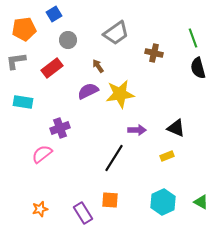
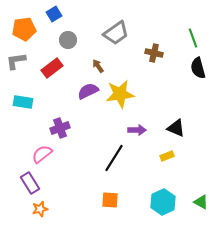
purple rectangle: moved 53 px left, 30 px up
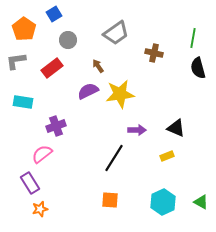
orange pentagon: rotated 30 degrees counterclockwise
green line: rotated 30 degrees clockwise
purple cross: moved 4 px left, 2 px up
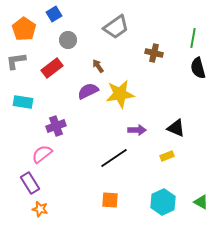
gray trapezoid: moved 6 px up
black line: rotated 24 degrees clockwise
orange star: rotated 28 degrees clockwise
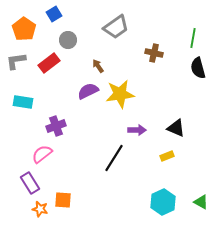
red rectangle: moved 3 px left, 5 px up
black line: rotated 24 degrees counterclockwise
orange square: moved 47 px left
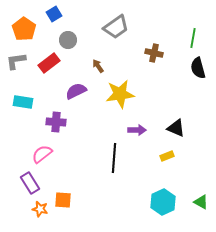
purple semicircle: moved 12 px left
purple cross: moved 4 px up; rotated 24 degrees clockwise
black line: rotated 28 degrees counterclockwise
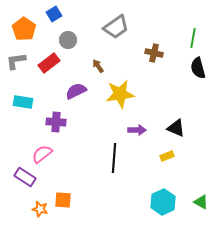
purple rectangle: moved 5 px left, 6 px up; rotated 25 degrees counterclockwise
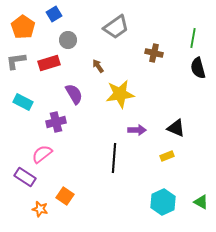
orange pentagon: moved 1 px left, 2 px up
red rectangle: rotated 20 degrees clockwise
purple semicircle: moved 2 px left, 3 px down; rotated 85 degrees clockwise
cyan rectangle: rotated 18 degrees clockwise
purple cross: rotated 18 degrees counterclockwise
orange square: moved 2 px right, 4 px up; rotated 30 degrees clockwise
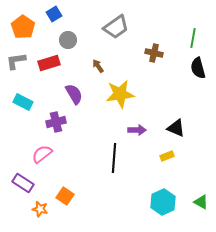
purple rectangle: moved 2 px left, 6 px down
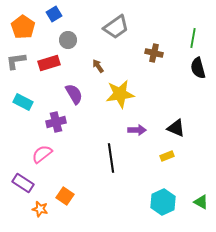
black line: moved 3 px left; rotated 12 degrees counterclockwise
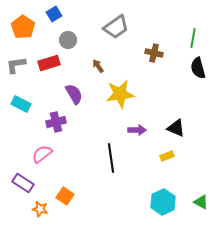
gray L-shape: moved 4 px down
cyan rectangle: moved 2 px left, 2 px down
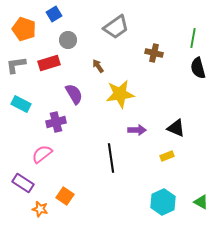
orange pentagon: moved 1 px right, 2 px down; rotated 15 degrees counterclockwise
